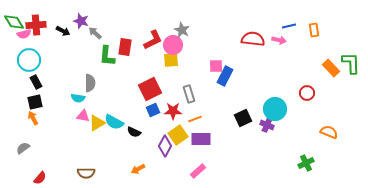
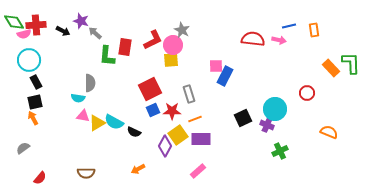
red star at (173, 111): moved 1 px left
green cross at (306, 163): moved 26 px left, 12 px up
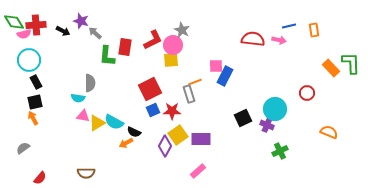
orange line at (195, 119): moved 37 px up
orange arrow at (138, 169): moved 12 px left, 26 px up
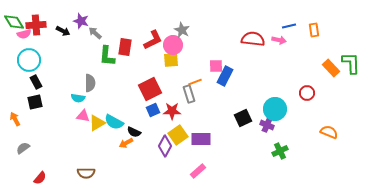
orange arrow at (33, 118): moved 18 px left, 1 px down
